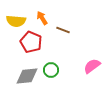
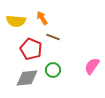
brown line: moved 10 px left, 7 px down
red pentagon: moved 7 px down
pink semicircle: rotated 18 degrees counterclockwise
green circle: moved 2 px right
gray diamond: moved 2 px down
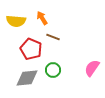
pink semicircle: moved 2 px down
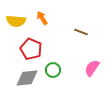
brown line: moved 28 px right, 5 px up
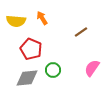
brown line: rotated 56 degrees counterclockwise
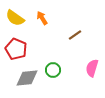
yellow semicircle: moved 1 px left, 3 px up; rotated 30 degrees clockwise
brown line: moved 6 px left, 3 px down
red pentagon: moved 15 px left
pink semicircle: rotated 18 degrees counterclockwise
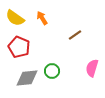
red pentagon: moved 3 px right, 2 px up
green circle: moved 1 px left, 1 px down
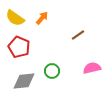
orange arrow: rotated 72 degrees clockwise
brown line: moved 3 px right
pink semicircle: rotated 60 degrees clockwise
gray diamond: moved 3 px left, 3 px down
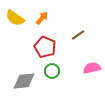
red pentagon: moved 26 px right
